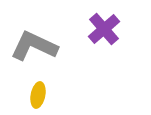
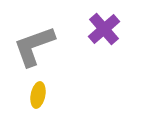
gray L-shape: rotated 45 degrees counterclockwise
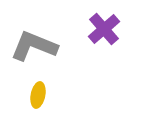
gray L-shape: rotated 42 degrees clockwise
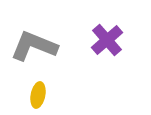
purple cross: moved 3 px right, 11 px down
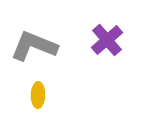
yellow ellipse: rotated 10 degrees counterclockwise
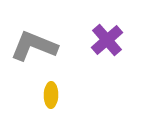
yellow ellipse: moved 13 px right
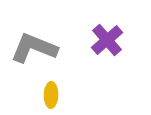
gray L-shape: moved 2 px down
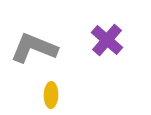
purple cross: rotated 8 degrees counterclockwise
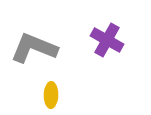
purple cross: rotated 12 degrees counterclockwise
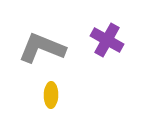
gray L-shape: moved 8 px right
